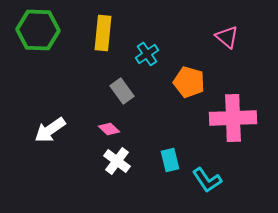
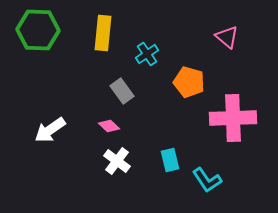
pink diamond: moved 3 px up
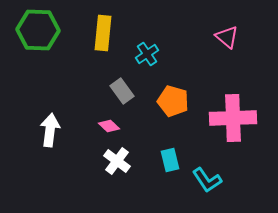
orange pentagon: moved 16 px left, 19 px down
white arrow: rotated 132 degrees clockwise
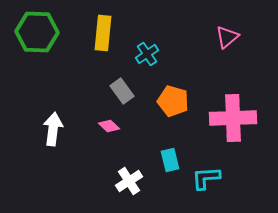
green hexagon: moved 1 px left, 2 px down
pink triangle: rotated 40 degrees clockwise
white arrow: moved 3 px right, 1 px up
white cross: moved 12 px right, 20 px down; rotated 20 degrees clockwise
cyan L-shape: moved 1 px left, 2 px up; rotated 120 degrees clockwise
